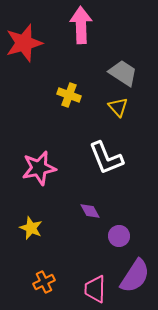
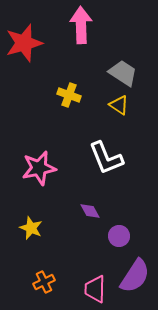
yellow triangle: moved 1 px right, 2 px up; rotated 15 degrees counterclockwise
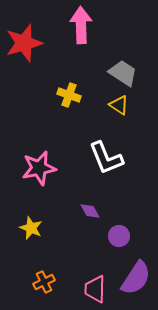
purple semicircle: moved 1 px right, 2 px down
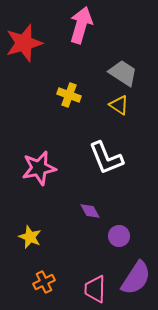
pink arrow: rotated 18 degrees clockwise
yellow star: moved 1 px left, 9 px down
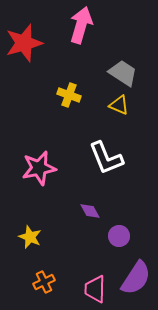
yellow triangle: rotated 10 degrees counterclockwise
